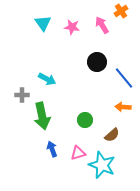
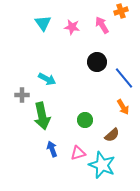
orange cross: rotated 16 degrees clockwise
orange arrow: rotated 126 degrees counterclockwise
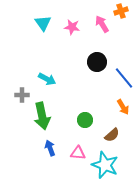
pink arrow: moved 1 px up
blue arrow: moved 2 px left, 1 px up
pink triangle: rotated 21 degrees clockwise
cyan star: moved 3 px right
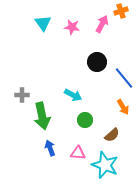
pink arrow: rotated 60 degrees clockwise
cyan arrow: moved 26 px right, 16 px down
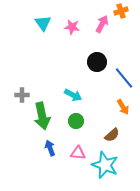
green circle: moved 9 px left, 1 px down
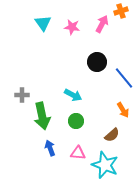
orange arrow: moved 3 px down
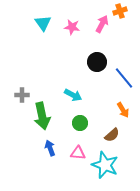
orange cross: moved 1 px left
green circle: moved 4 px right, 2 px down
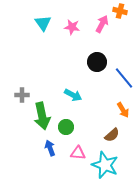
orange cross: rotated 32 degrees clockwise
green circle: moved 14 px left, 4 px down
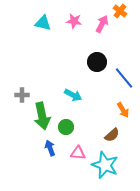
orange cross: rotated 24 degrees clockwise
cyan triangle: rotated 42 degrees counterclockwise
pink star: moved 2 px right, 6 px up
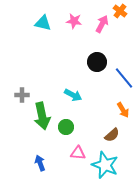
blue arrow: moved 10 px left, 15 px down
